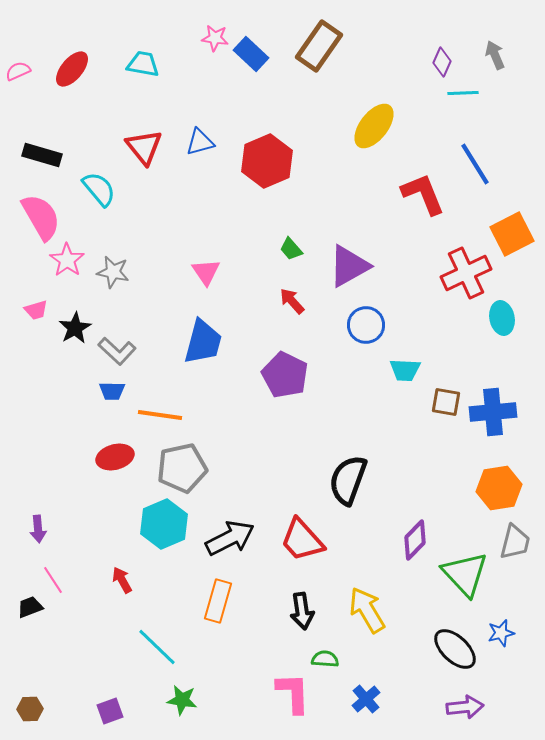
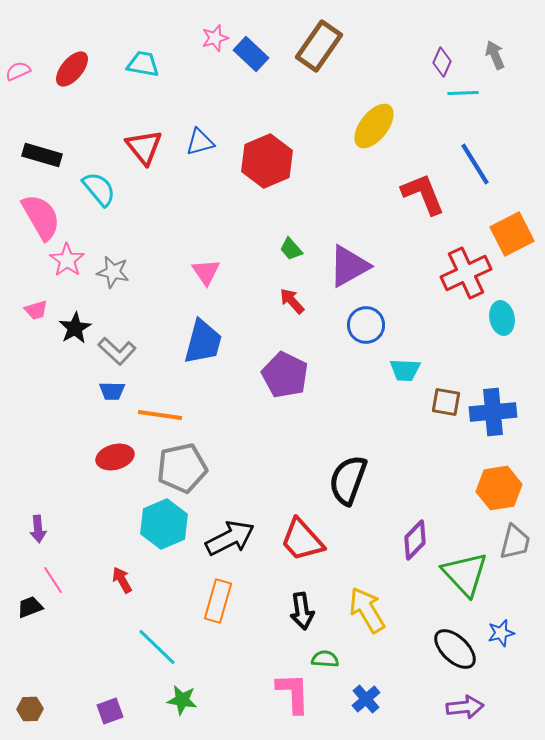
pink star at (215, 38): rotated 24 degrees counterclockwise
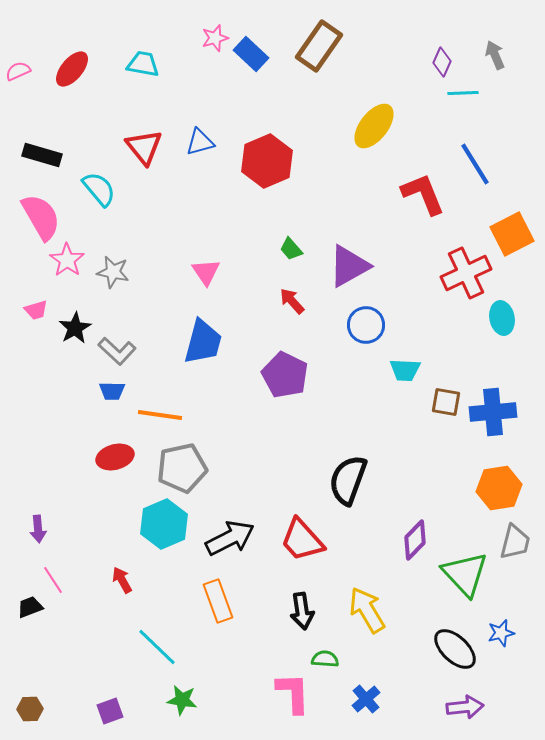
orange rectangle at (218, 601): rotated 36 degrees counterclockwise
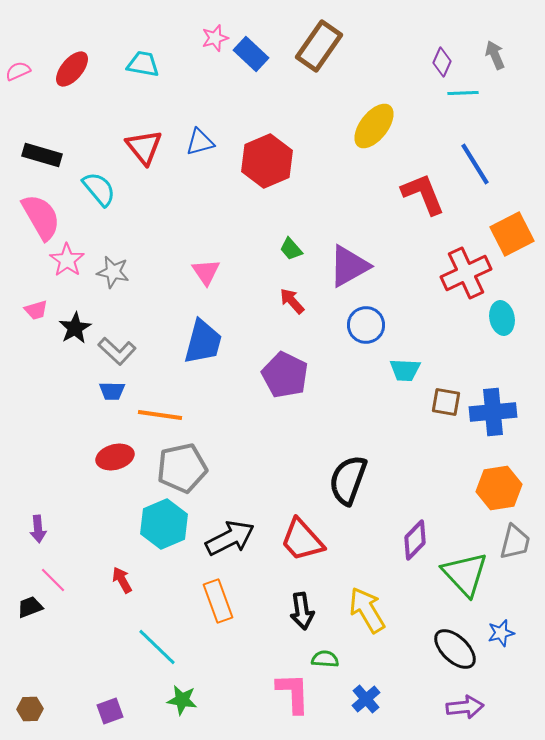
pink line at (53, 580): rotated 12 degrees counterclockwise
